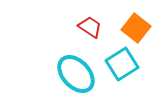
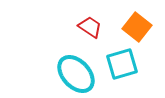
orange square: moved 1 px right, 1 px up
cyan square: rotated 16 degrees clockwise
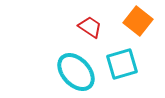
orange square: moved 1 px right, 6 px up
cyan ellipse: moved 2 px up
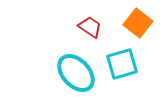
orange square: moved 2 px down
cyan ellipse: moved 1 px down
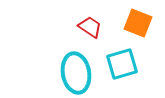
orange square: rotated 16 degrees counterclockwise
cyan ellipse: rotated 33 degrees clockwise
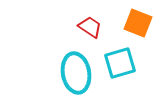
cyan square: moved 2 px left, 1 px up
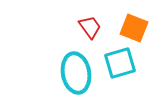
orange square: moved 4 px left, 5 px down
red trapezoid: rotated 20 degrees clockwise
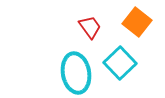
orange square: moved 3 px right, 6 px up; rotated 16 degrees clockwise
cyan square: rotated 28 degrees counterclockwise
